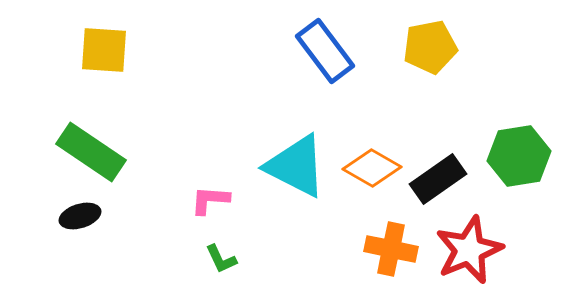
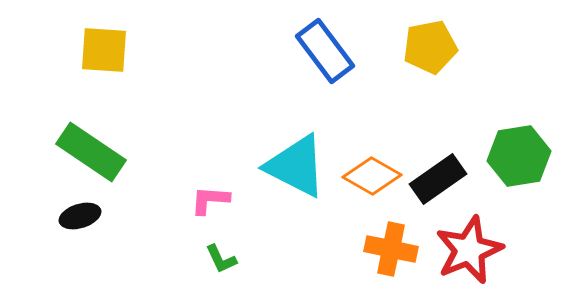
orange diamond: moved 8 px down
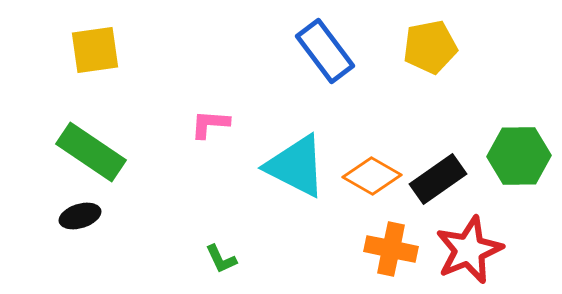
yellow square: moved 9 px left; rotated 12 degrees counterclockwise
green hexagon: rotated 8 degrees clockwise
pink L-shape: moved 76 px up
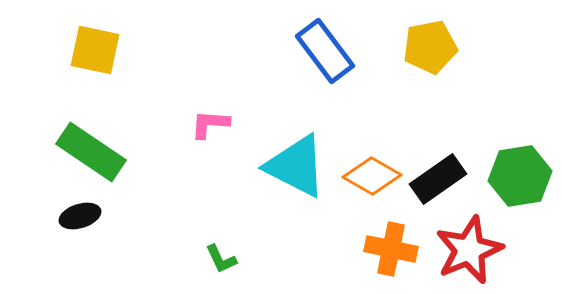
yellow square: rotated 20 degrees clockwise
green hexagon: moved 1 px right, 20 px down; rotated 8 degrees counterclockwise
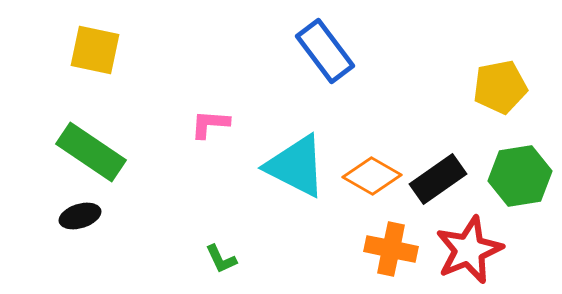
yellow pentagon: moved 70 px right, 40 px down
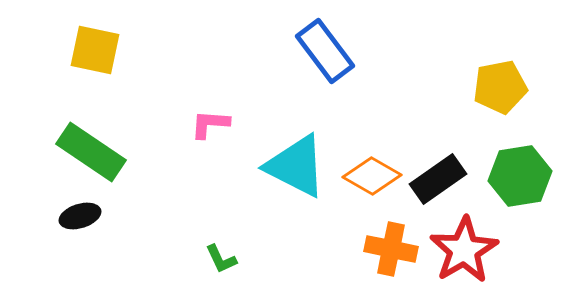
red star: moved 5 px left; rotated 8 degrees counterclockwise
